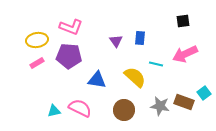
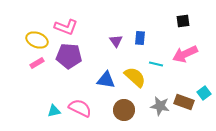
pink L-shape: moved 5 px left
yellow ellipse: rotated 30 degrees clockwise
blue triangle: moved 9 px right
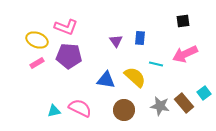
brown rectangle: moved 1 px down; rotated 30 degrees clockwise
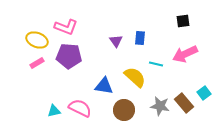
blue triangle: moved 2 px left, 6 px down
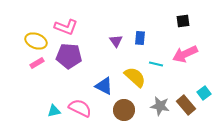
yellow ellipse: moved 1 px left, 1 px down
blue triangle: rotated 18 degrees clockwise
brown rectangle: moved 2 px right, 2 px down
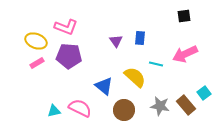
black square: moved 1 px right, 5 px up
blue triangle: rotated 12 degrees clockwise
